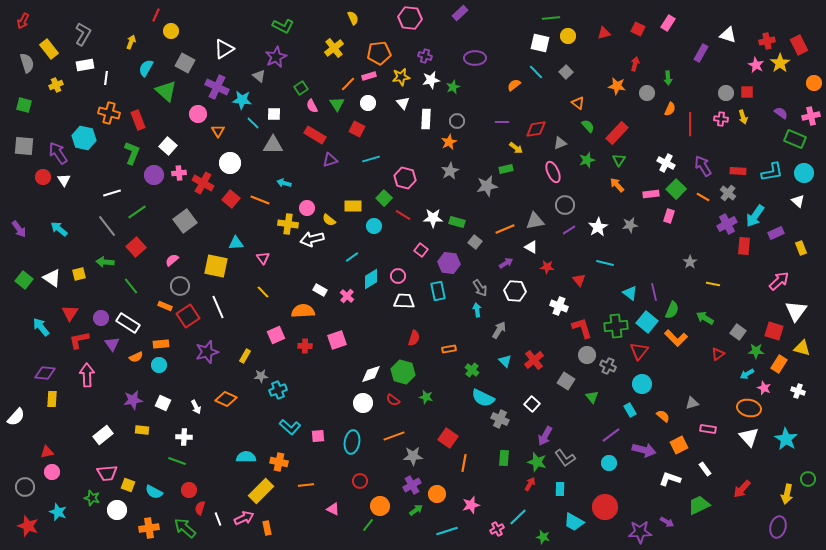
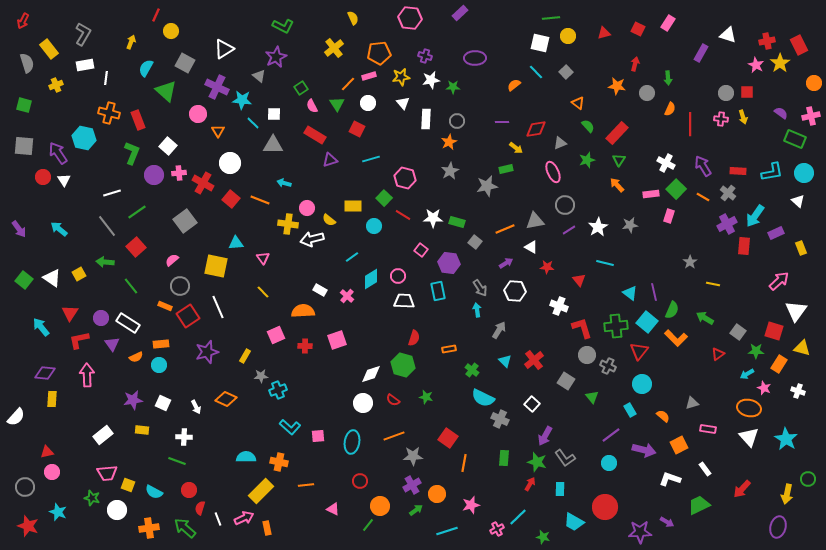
green star at (453, 87): rotated 24 degrees clockwise
yellow square at (79, 274): rotated 16 degrees counterclockwise
green hexagon at (403, 372): moved 7 px up
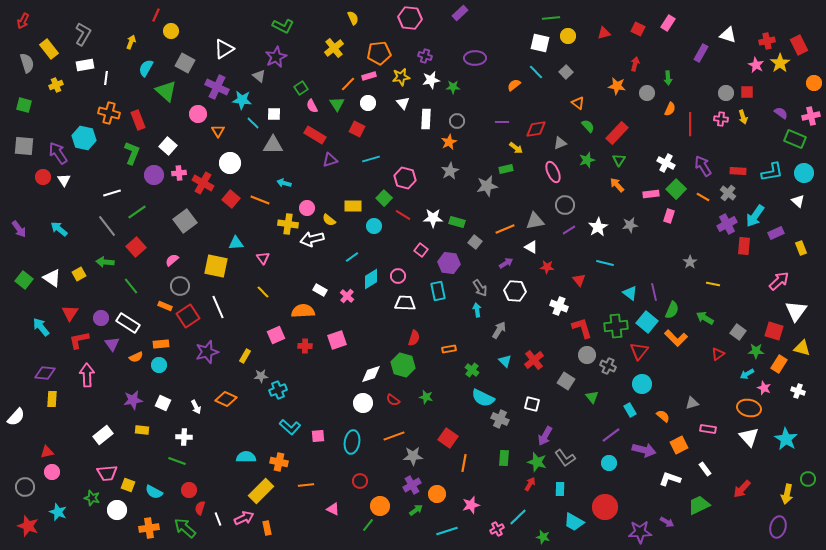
white trapezoid at (404, 301): moved 1 px right, 2 px down
white square at (532, 404): rotated 28 degrees counterclockwise
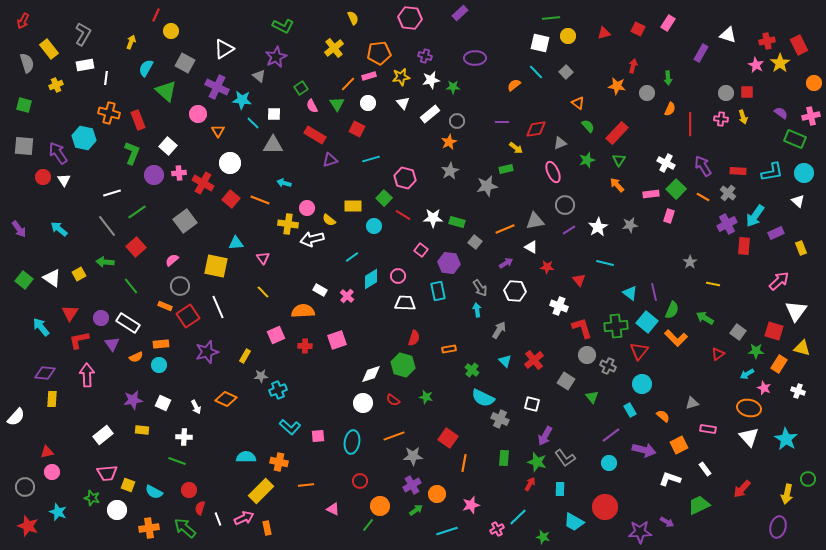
red arrow at (635, 64): moved 2 px left, 2 px down
white rectangle at (426, 119): moved 4 px right, 5 px up; rotated 48 degrees clockwise
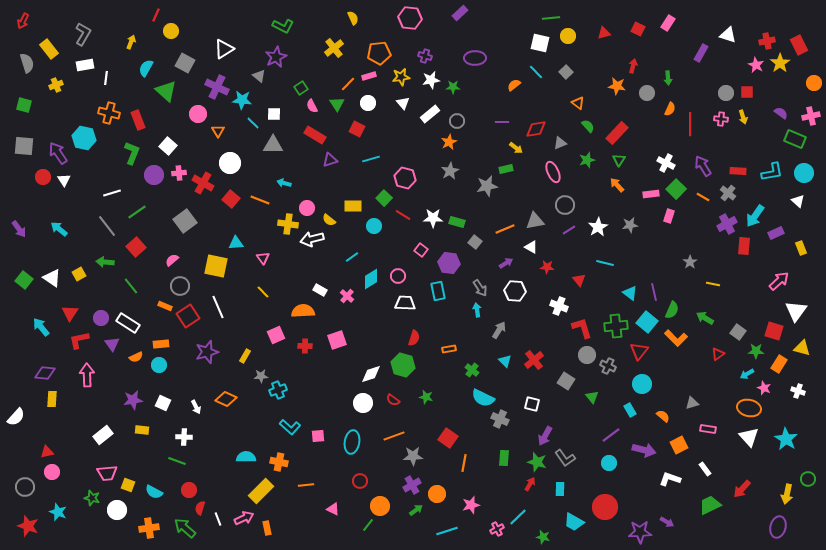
green trapezoid at (699, 505): moved 11 px right
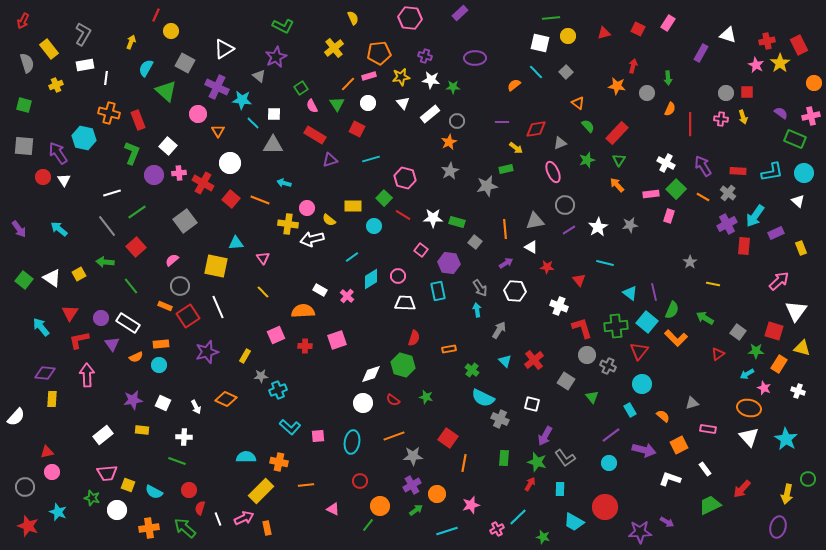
white star at (431, 80): rotated 18 degrees clockwise
orange line at (505, 229): rotated 72 degrees counterclockwise
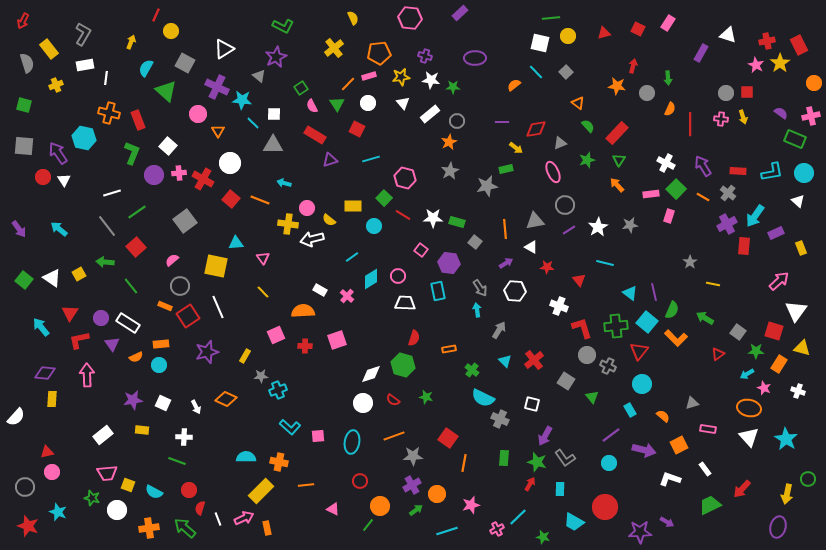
red cross at (203, 183): moved 4 px up
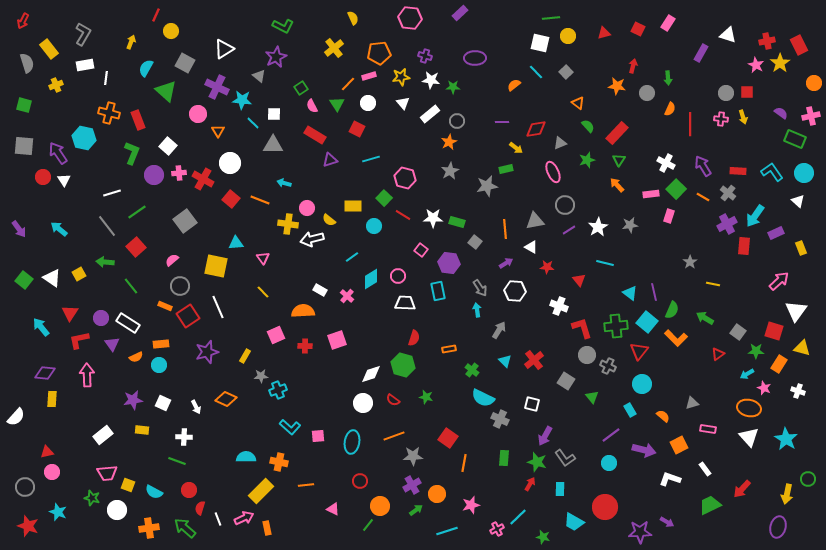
cyan L-shape at (772, 172): rotated 115 degrees counterclockwise
